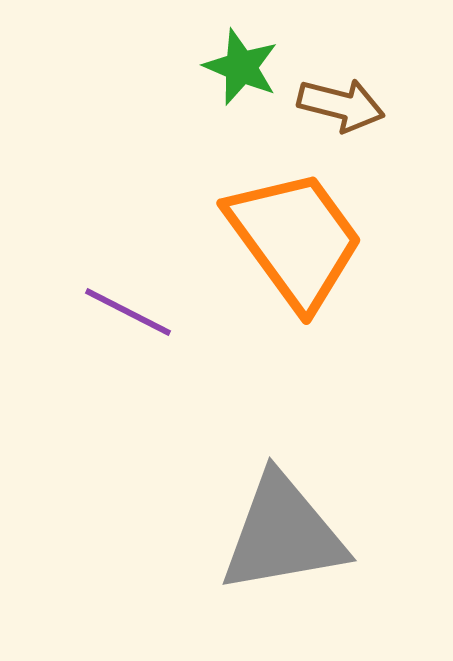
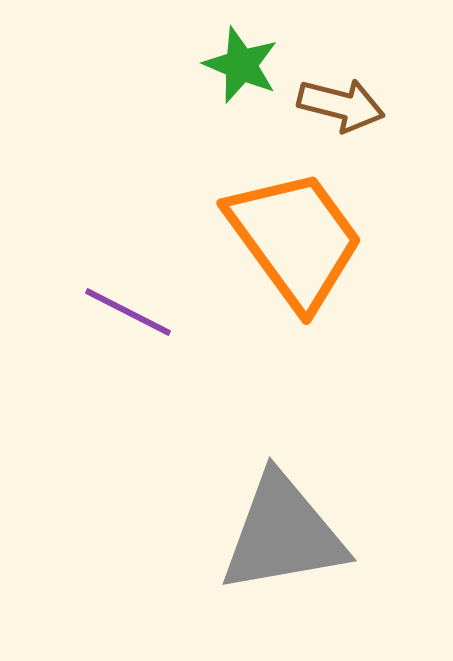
green star: moved 2 px up
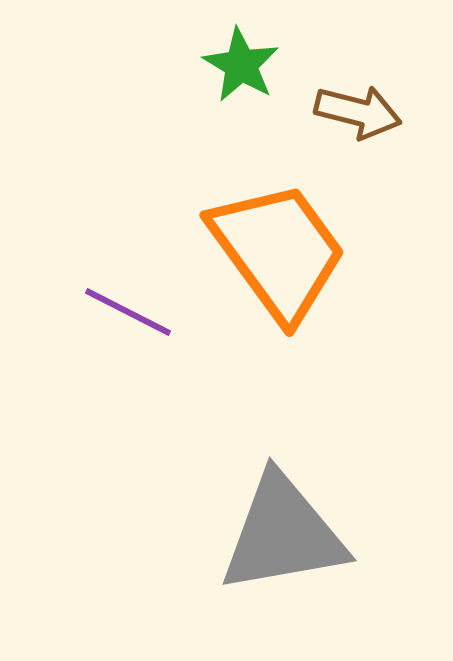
green star: rotated 8 degrees clockwise
brown arrow: moved 17 px right, 7 px down
orange trapezoid: moved 17 px left, 12 px down
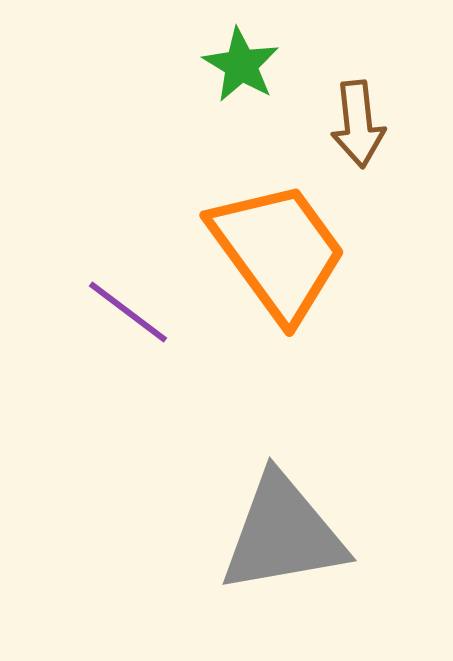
brown arrow: moved 12 px down; rotated 70 degrees clockwise
purple line: rotated 10 degrees clockwise
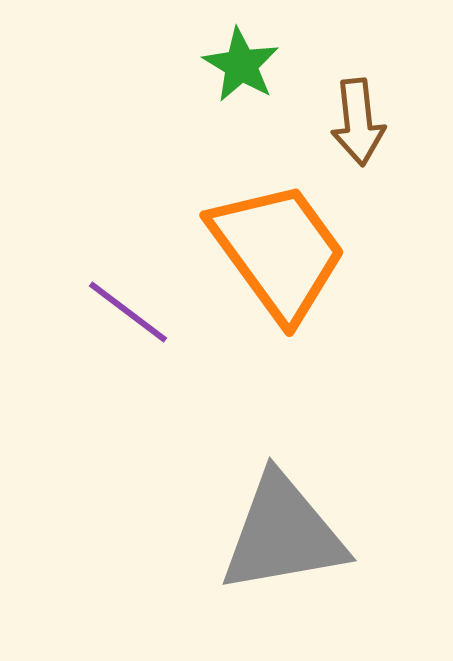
brown arrow: moved 2 px up
